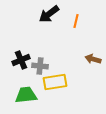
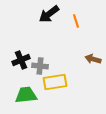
orange line: rotated 32 degrees counterclockwise
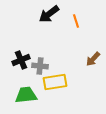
brown arrow: rotated 63 degrees counterclockwise
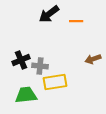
orange line: rotated 72 degrees counterclockwise
brown arrow: rotated 28 degrees clockwise
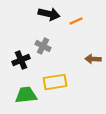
black arrow: rotated 130 degrees counterclockwise
orange line: rotated 24 degrees counterclockwise
brown arrow: rotated 21 degrees clockwise
gray cross: moved 3 px right, 20 px up; rotated 21 degrees clockwise
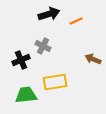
black arrow: rotated 30 degrees counterclockwise
brown arrow: rotated 21 degrees clockwise
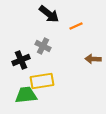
black arrow: rotated 55 degrees clockwise
orange line: moved 5 px down
brown arrow: rotated 21 degrees counterclockwise
yellow rectangle: moved 13 px left, 1 px up
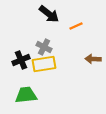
gray cross: moved 1 px right, 1 px down
yellow rectangle: moved 2 px right, 17 px up
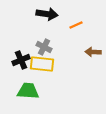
black arrow: moved 2 px left; rotated 30 degrees counterclockwise
orange line: moved 1 px up
brown arrow: moved 7 px up
yellow rectangle: moved 2 px left; rotated 15 degrees clockwise
green trapezoid: moved 2 px right, 4 px up; rotated 10 degrees clockwise
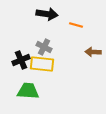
orange line: rotated 40 degrees clockwise
